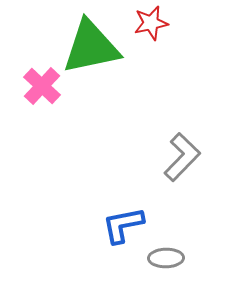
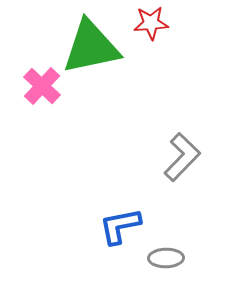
red star: rotated 8 degrees clockwise
blue L-shape: moved 3 px left, 1 px down
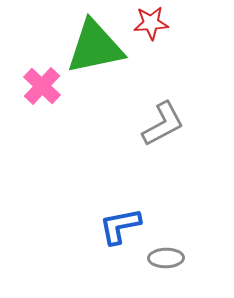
green triangle: moved 4 px right
gray L-shape: moved 19 px left, 33 px up; rotated 18 degrees clockwise
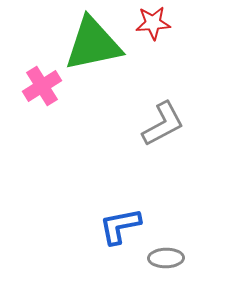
red star: moved 2 px right
green triangle: moved 2 px left, 3 px up
pink cross: rotated 15 degrees clockwise
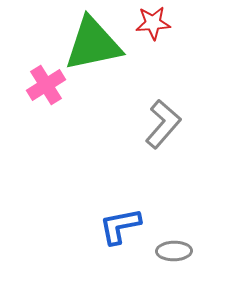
pink cross: moved 4 px right, 1 px up
gray L-shape: rotated 21 degrees counterclockwise
gray ellipse: moved 8 px right, 7 px up
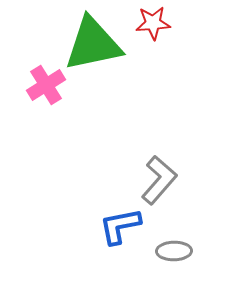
gray L-shape: moved 4 px left, 56 px down
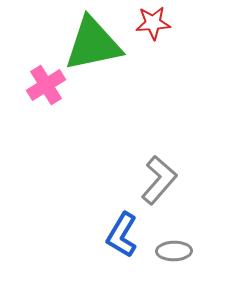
blue L-shape: moved 2 px right, 9 px down; rotated 48 degrees counterclockwise
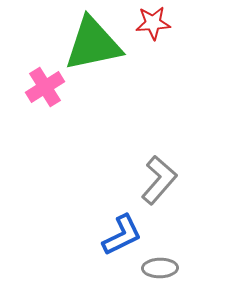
pink cross: moved 1 px left, 2 px down
blue L-shape: rotated 147 degrees counterclockwise
gray ellipse: moved 14 px left, 17 px down
